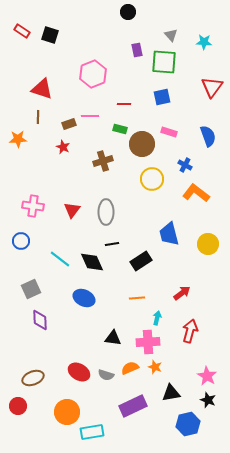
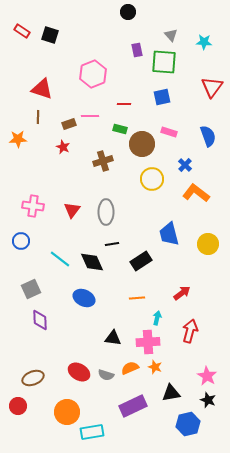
blue cross at (185, 165): rotated 16 degrees clockwise
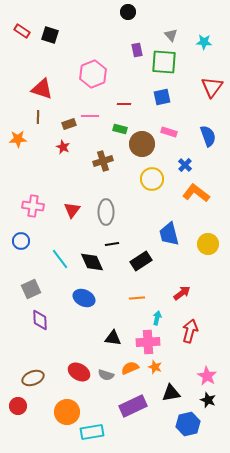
cyan line at (60, 259): rotated 15 degrees clockwise
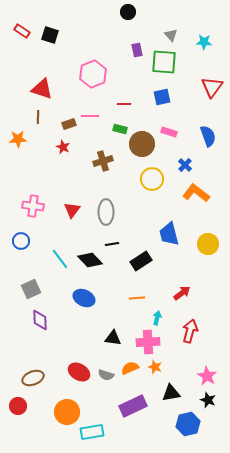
black diamond at (92, 262): moved 2 px left, 2 px up; rotated 20 degrees counterclockwise
